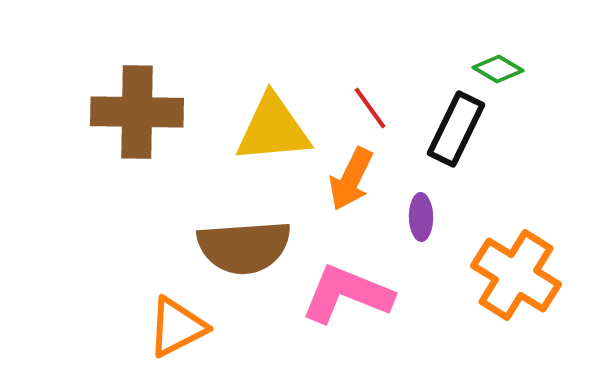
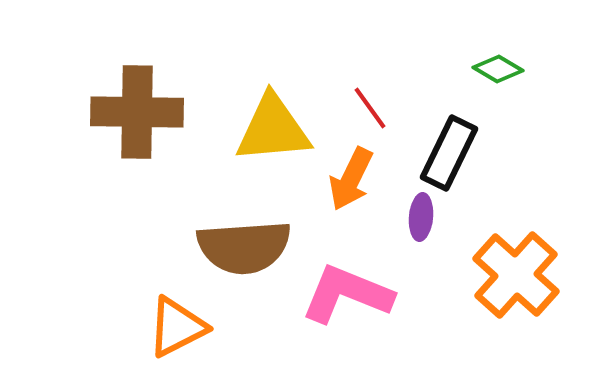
black rectangle: moved 7 px left, 24 px down
purple ellipse: rotated 6 degrees clockwise
orange cross: rotated 10 degrees clockwise
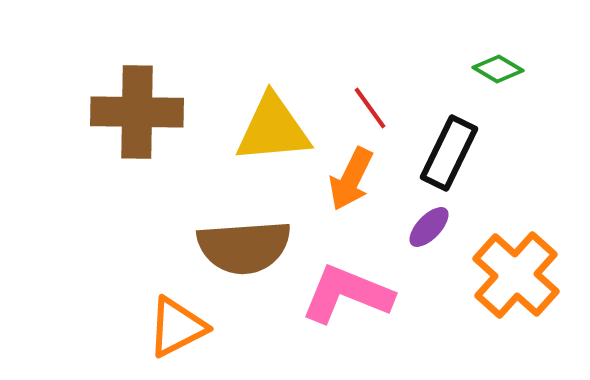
purple ellipse: moved 8 px right, 10 px down; rotated 39 degrees clockwise
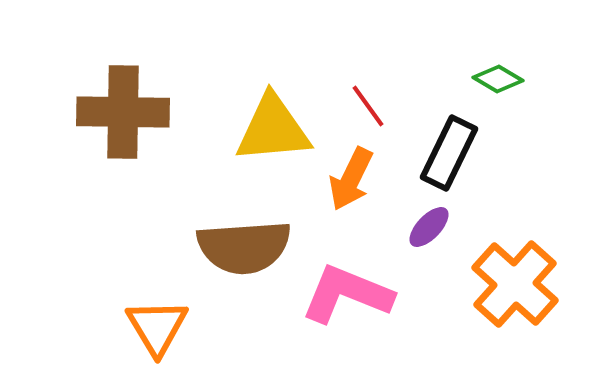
green diamond: moved 10 px down
red line: moved 2 px left, 2 px up
brown cross: moved 14 px left
orange cross: moved 1 px left, 9 px down
orange triangle: moved 20 px left; rotated 34 degrees counterclockwise
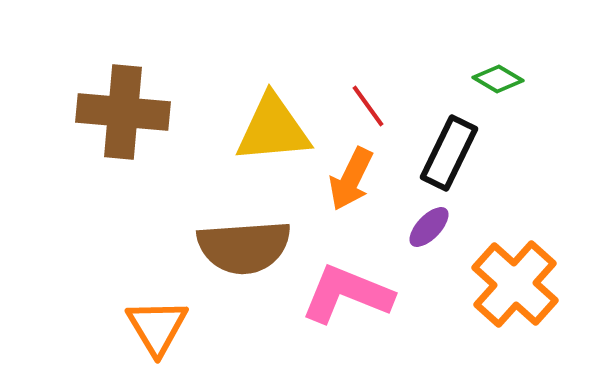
brown cross: rotated 4 degrees clockwise
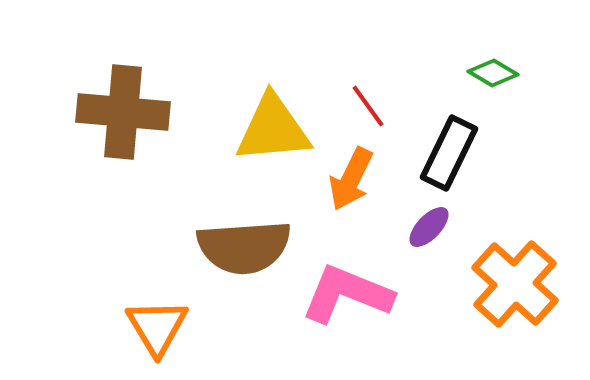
green diamond: moved 5 px left, 6 px up
